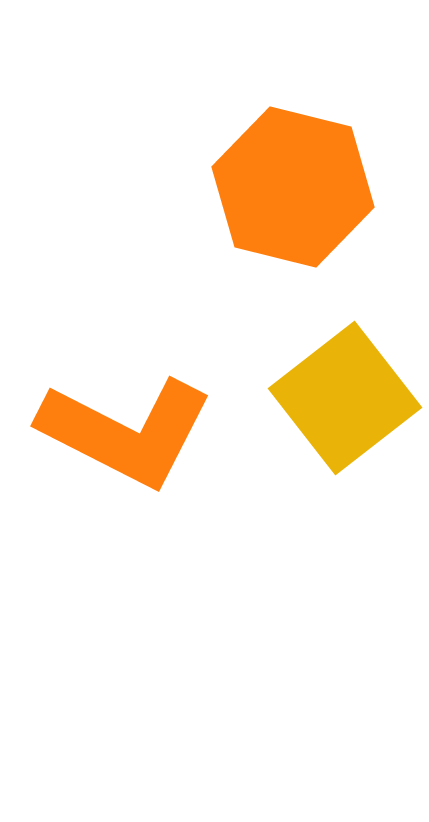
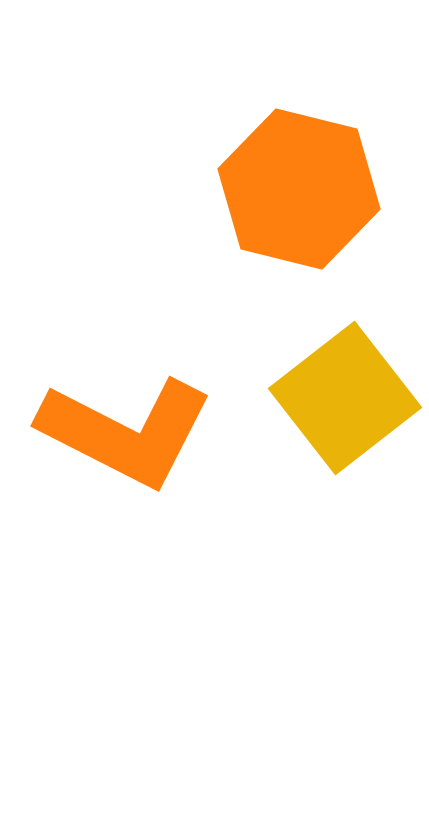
orange hexagon: moved 6 px right, 2 px down
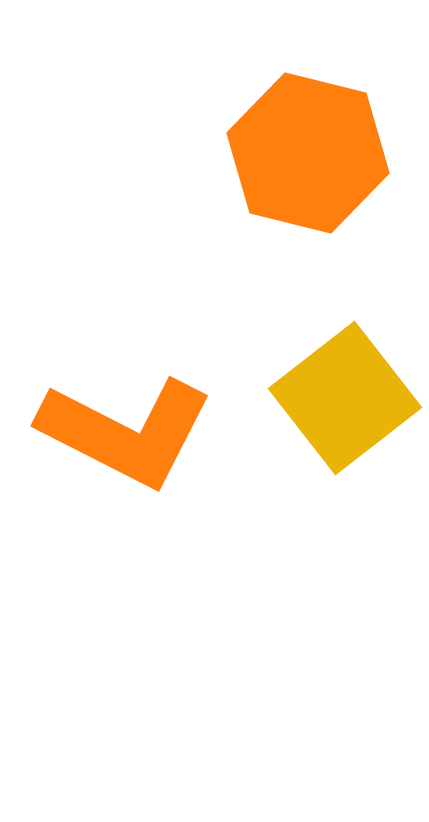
orange hexagon: moved 9 px right, 36 px up
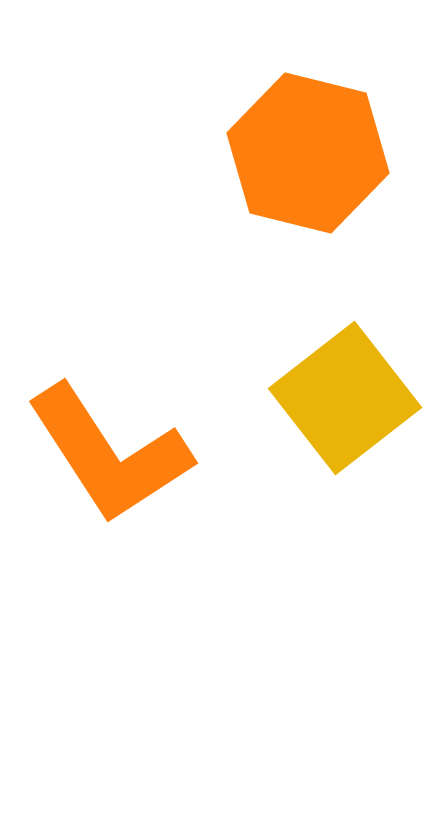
orange L-shape: moved 17 px left, 22 px down; rotated 30 degrees clockwise
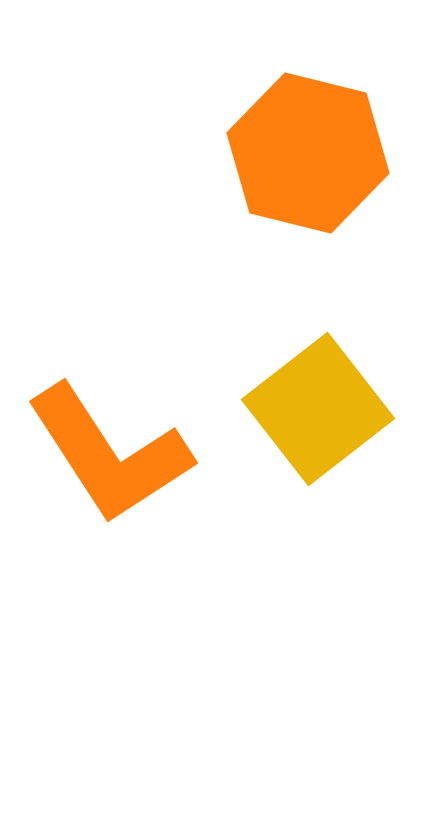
yellow square: moved 27 px left, 11 px down
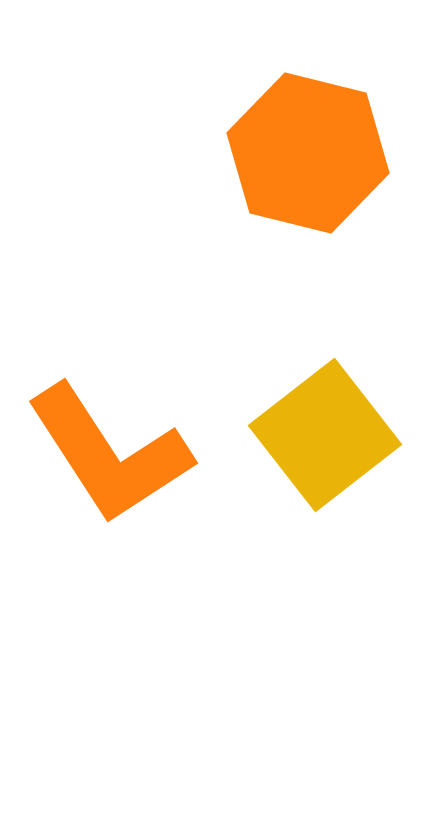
yellow square: moved 7 px right, 26 px down
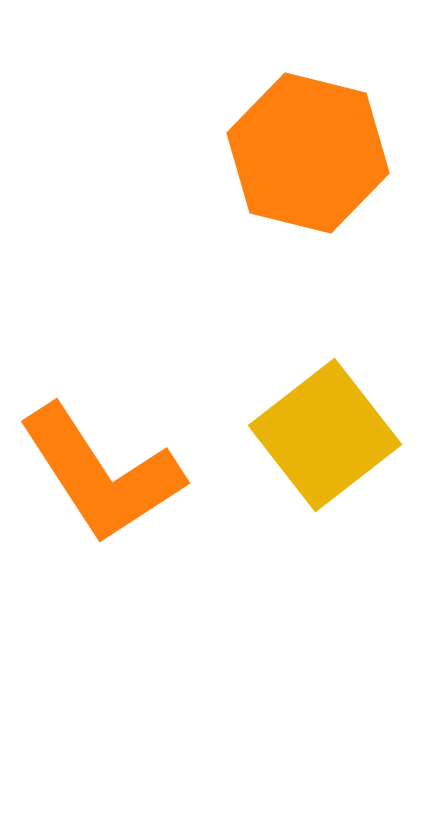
orange L-shape: moved 8 px left, 20 px down
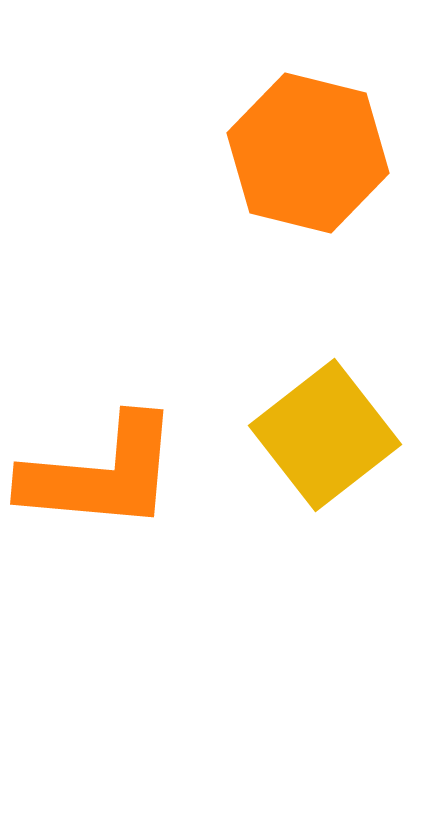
orange L-shape: rotated 52 degrees counterclockwise
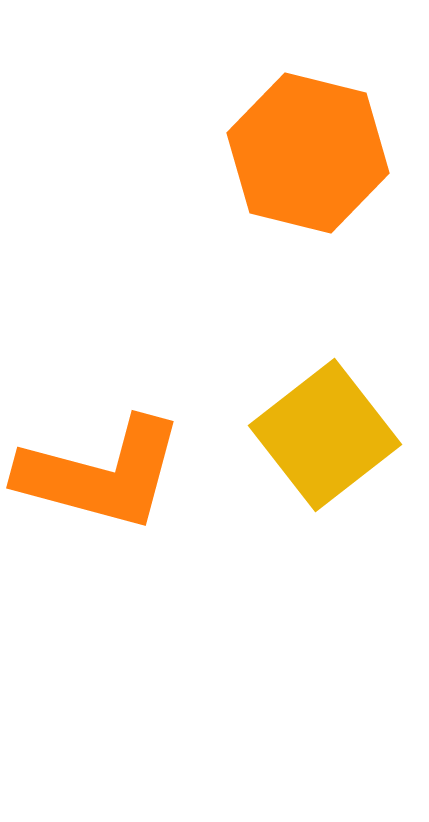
orange L-shape: rotated 10 degrees clockwise
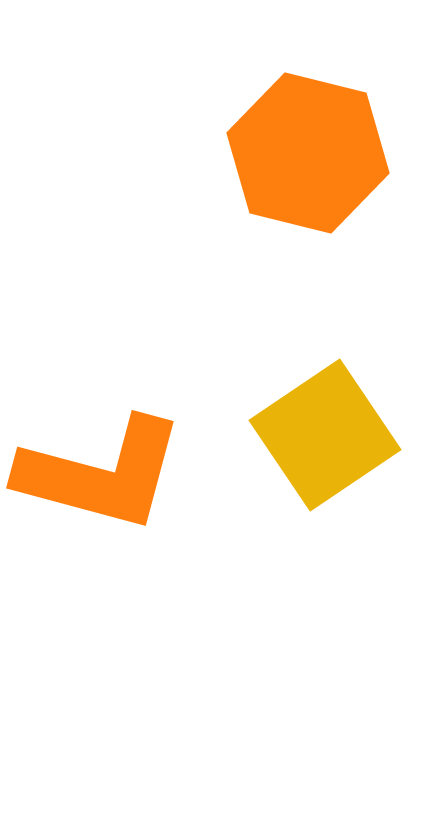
yellow square: rotated 4 degrees clockwise
